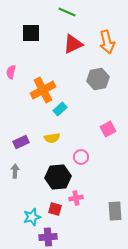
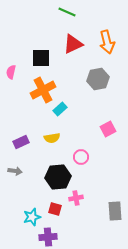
black square: moved 10 px right, 25 px down
gray arrow: rotated 96 degrees clockwise
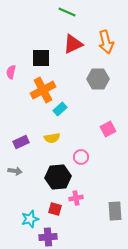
orange arrow: moved 1 px left
gray hexagon: rotated 10 degrees clockwise
cyan star: moved 2 px left, 2 px down
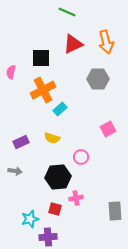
yellow semicircle: rotated 28 degrees clockwise
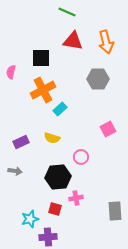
red triangle: moved 3 px up; rotated 35 degrees clockwise
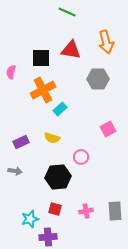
red triangle: moved 2 px left, 9 px down
pink cross: moved 10 px right, 13 px down
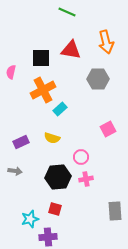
pink cross: moved 32 px up
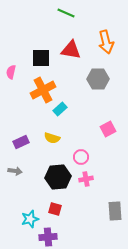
green line: moved 1 px left, 1 px down
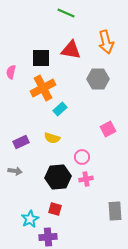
orange cross: moved 2 px up
pink circle: moved 1 px right
cyan star: rotated 12 degrees counterclockwise
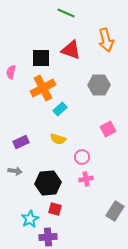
orange arrow: moved 2 px up
red triangle: rotated 10 degrees clockwise
gray hexagon: moved 1 px right, 6 px down
yellow semicircle: moved 6 px right, 1 px down
black hexagon: moved 10 px left, 6 px down
gray rectangle: rotated 36 degrees clockwise
